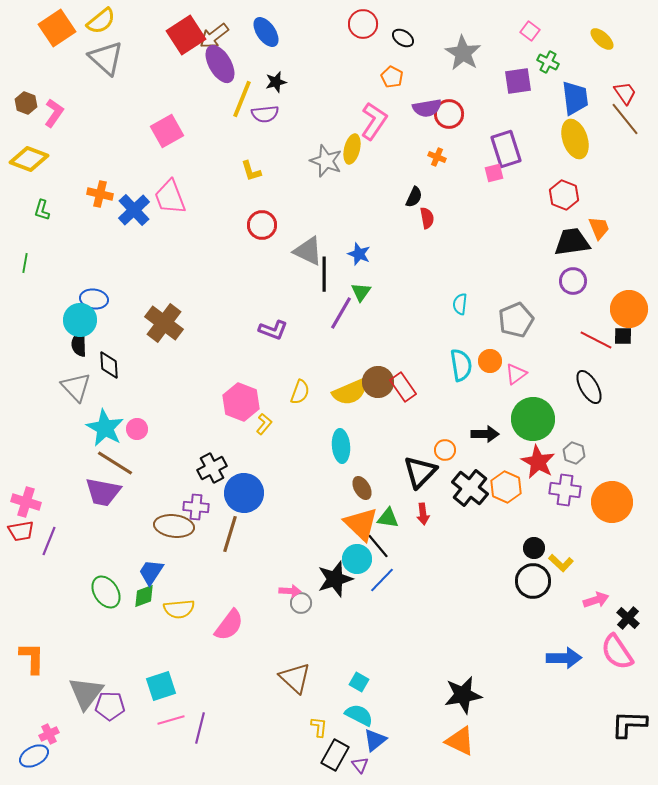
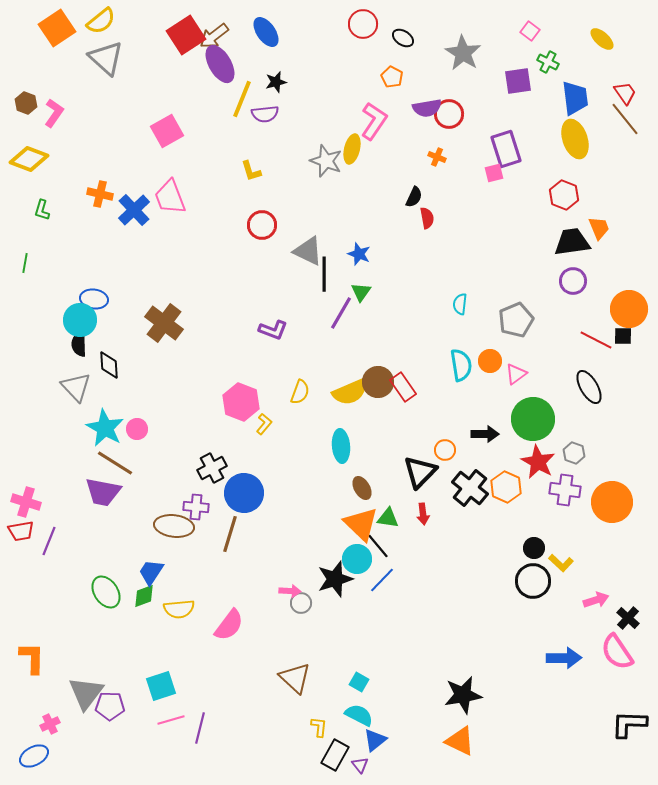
pink cross at (49, 734): moved 1 px right, 10 px up
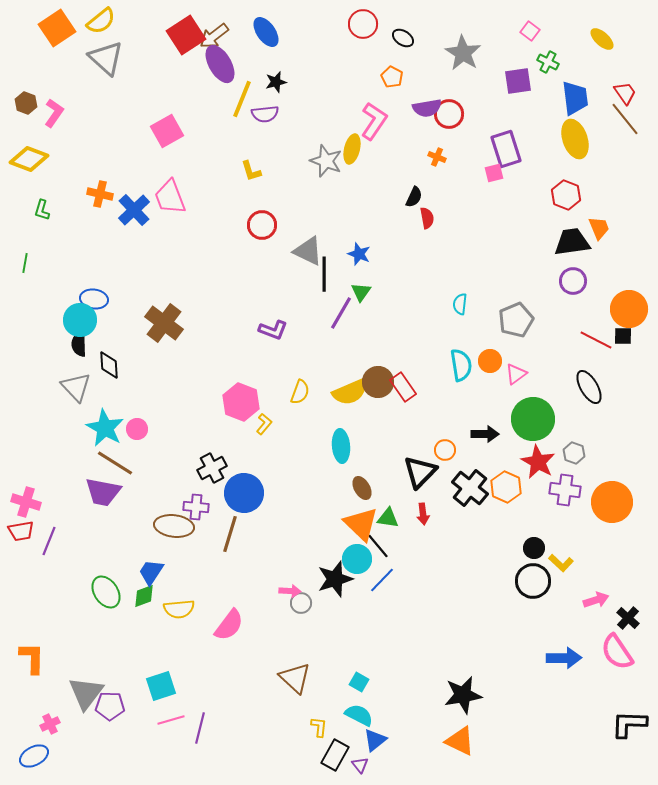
red hexagon at (564, 195): moved 2 px right
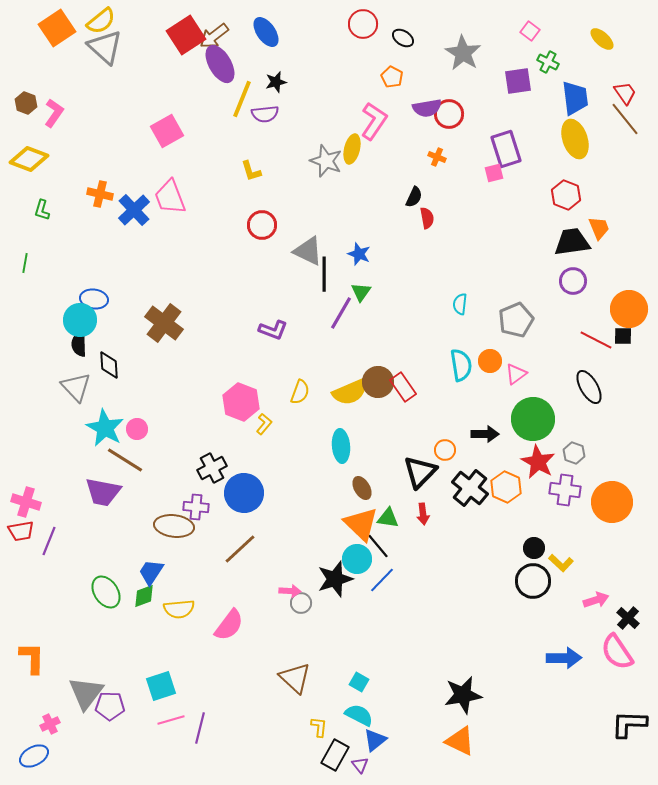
gray triangle at (106, 58): moved 1 px left, 11 px up
brown line at (115, 463): moved 10 px right, 3 px up
brown line at (230, 534): moved 10 px right, 15 px down; rotated 30 degrees clockwise
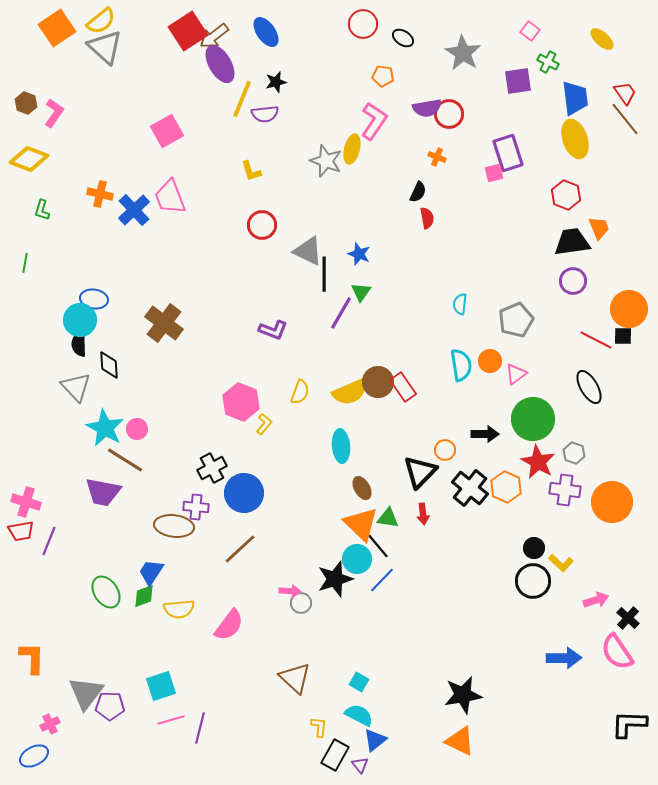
red square at (186, 35): moved 2 px right, 4 px up
orange pentagon at (392, 77): moved 9 px left, 1 px up; rotated 20 degrees counterclockwise
purple rectangle at (506, 149): moved 2 px right, 4 px down
black semicircle at (414, 197): moved 4 px right, 5 px up
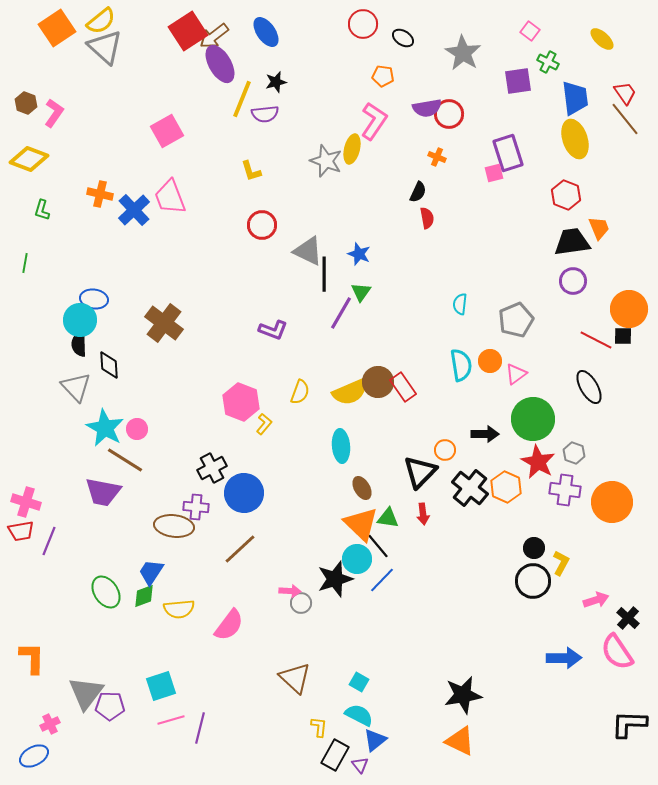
yellow L-shape at (561, 563): rotated 105 degrees counterclockwise
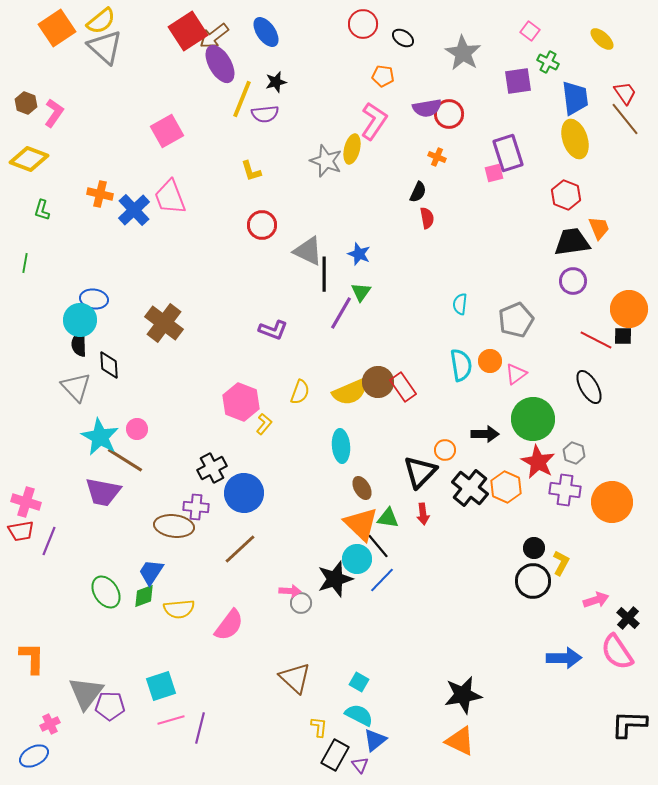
cyan star at (105, 428): moved 5 px left, 9 px down
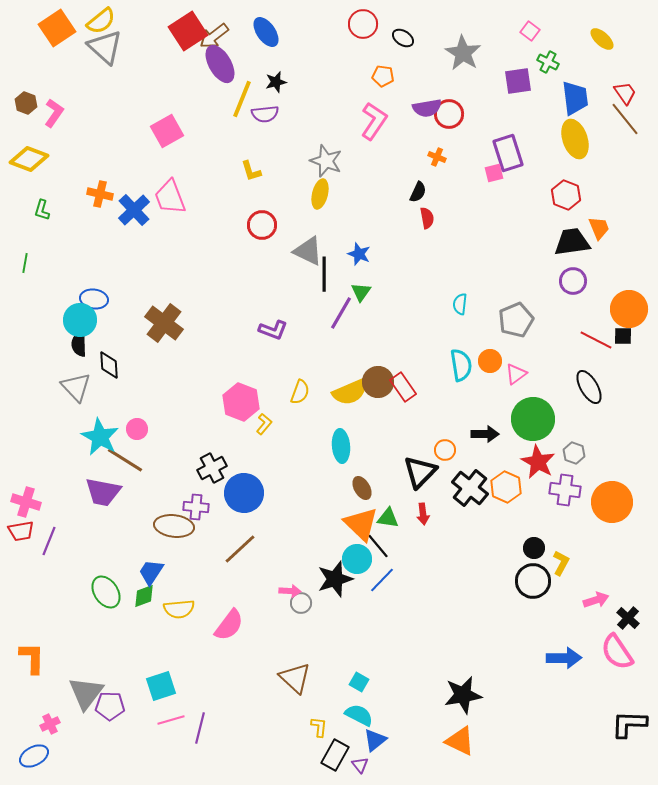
yellow ellipse at (352, 149): moved 32 px left, 45 px down
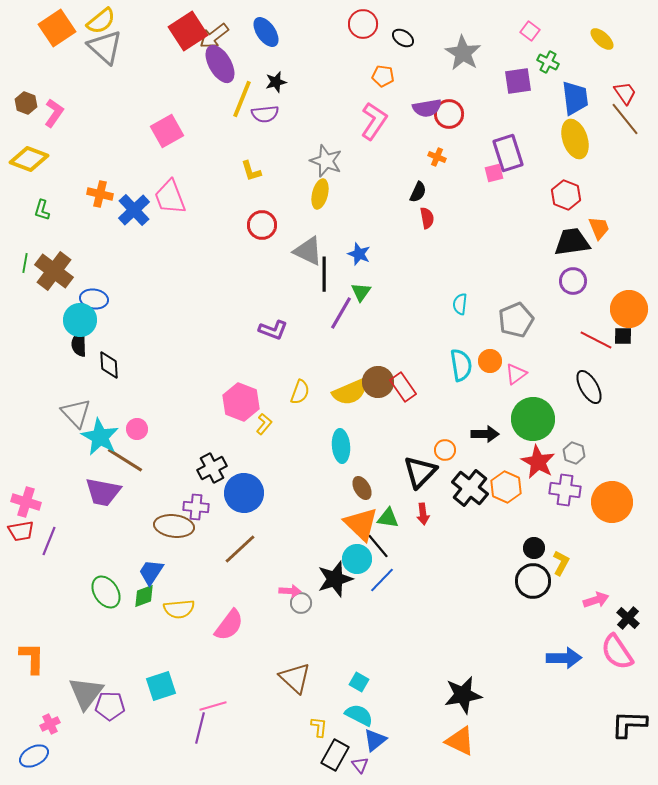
brown cross at (164, 323): moved 110 px left, 52 px up
gray triangle at (76, 387): moved 26 px down
pink line at (171, 720): moved 42 px right, 14 px up
